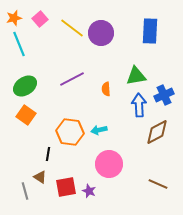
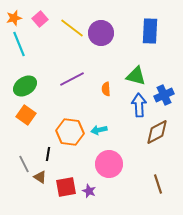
green triangle: rotated 25 degrees clockwise
brown line: rotated 48 degrees clockwise
gray line: moved 1 px left, 27 px up; rotated 12 degrees counterclockwise
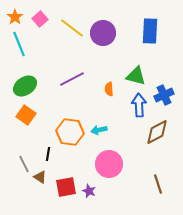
orange star: moved 1 px right, 1 px up; rotated 21 degrees counterclockwise
purple circle: moved 2 px right
orange semicircle: moved 3 px right
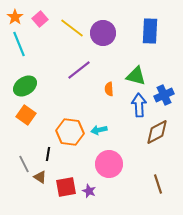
purple line: moved 7 px right, 9 px up; rotated 10 degrees counterclockwise
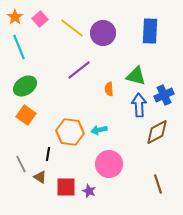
cyan line: moved 3 px down
gray line: moved 3 px left
red square: rotated 10 degrees clockwise
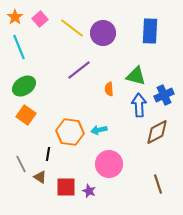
green ellipse: moved 1 px left
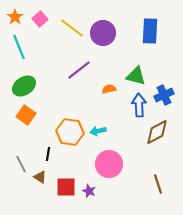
orange semicircle: rotated 80 degrees clockwise
cyan arrow: moved 1 px left, 1 px down
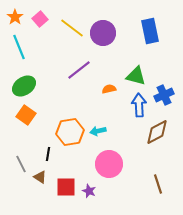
blue rectangle: rotated 15 degrees counterclockwise
orange hexagon: rotated 16 degrees counterclockwise
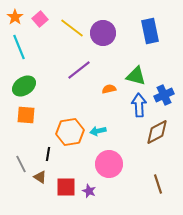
orange square: rotated 30 degrees counterclockwise
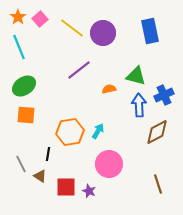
orange star: moved 3 px right
cyan arrow: rotated 133 degrees clockwise
brown triangle: moved 1 px up
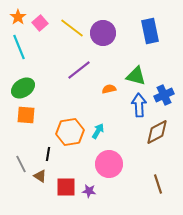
pink square: moved 4 px down
green ellipse: moved 1 px left, 2 px down
purple star: rotated 16 degrees counterclockwise
